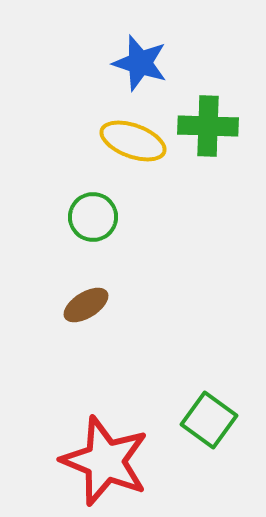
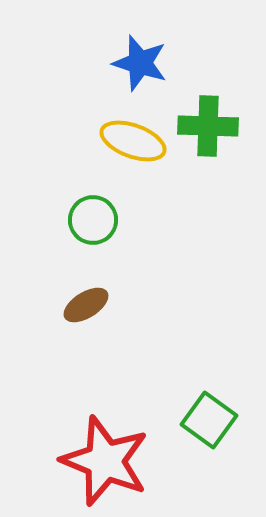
green circle: moved 3 px down
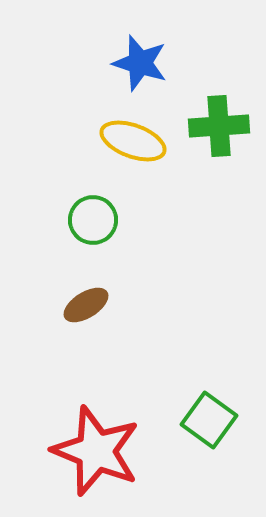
green cross: moved 11 px right; rotated 6 degrees counterclockwise
red star: moved 9 px left, 10 px up
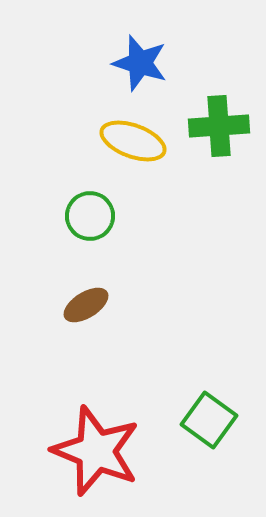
green circle: moved 3 px left, 4 px up
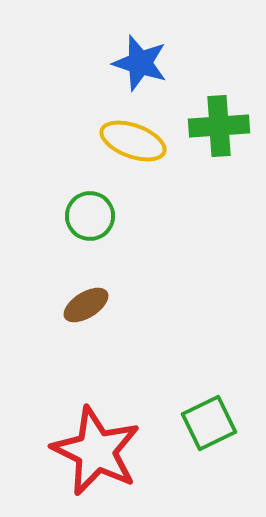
green square: moved 3 px down; rotated 28 degrees clockwise
red star: rotated 4 degrees clockwise
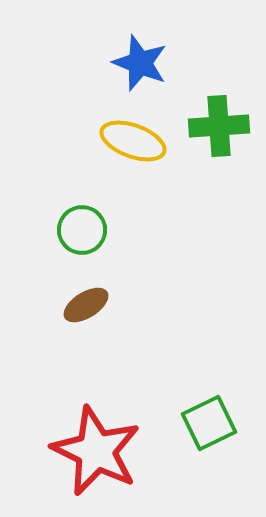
blue star: rotated 4 degrees clockwise
green circle: moved 8 px left, 14 px down
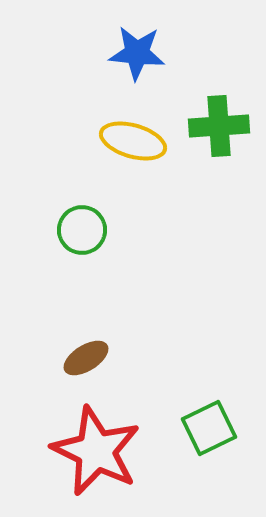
blue star: moved 3 px left, 10 px up; rotated 16 degrees counterclockwise
yellow ellipse: rotated 4 degrees counterclockwise
brown ellipse: moved 53 px down
green square: moved 5 px down
